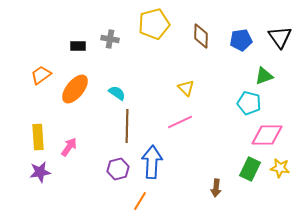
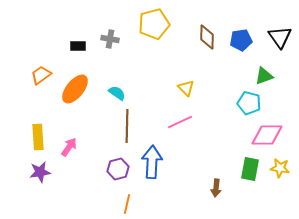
brown diamond: moved 6 px right, 1 px down
green rectangle: rotated 15 degrees counterclockwise
orange line: moved 13 px left, 3 px down; rotated 18 degrees counterclockwise
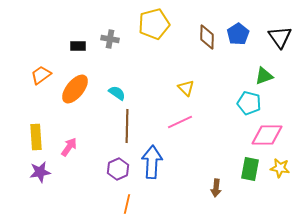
blue pentagon: moved 3 px left, 6 px up; rotated 25 degrees counterclockwise
yellow rectangle: moved 2 px left
purple hexagon: rotated 10 degrees counterclockwise
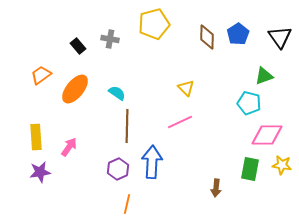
black rectangle: rotated 49 degrees clockwise
yellow star: moved 2 px right, 3 px up
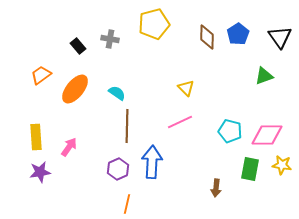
cyan pentagon: moved 19 px left, 28 px down
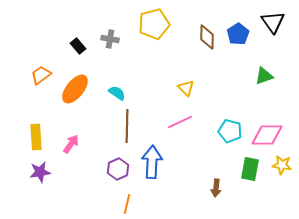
black triangle: moved 7 px left, 15 px up
pink arrow: moved 2 px right, 3 px up
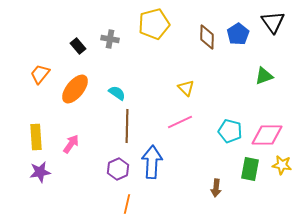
orange trapezoid: moved 1 px left, 1 px up; rotated 15 degrees counterclockwise
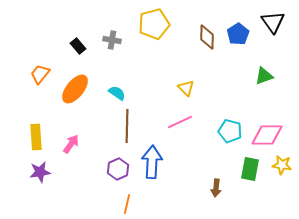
gray cross: moved 2 px right, 1 px down
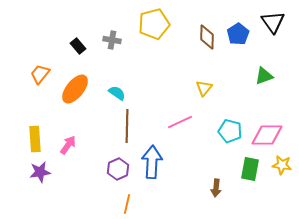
yellow triangle: moved 18 px right; rotated 24 degrees clockwise
yellow rectangle: moved 1 px left, 2 px down
pink arrow: moved 3 px left, 1 px down
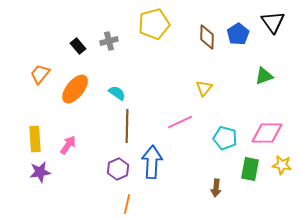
gray cross: moved 3 px left, 1 px down; rotated 24 degrees counterclockwise
cyan pentagon: moved 5 px left, 7 px down
pink diamond: moved 2 px up
